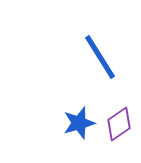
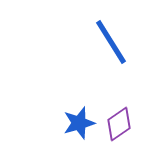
blue line: moved 11 px right, 15 px up
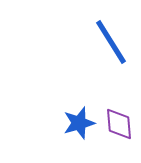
purple diamond: rotated 60 degrees counterclockwise
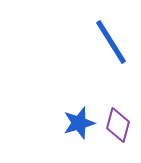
purple diamond: moved 1 px left, 1 px down; rotated 20 degrees clockwise
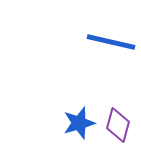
blue line: rotated 45 degrees counterclockwise
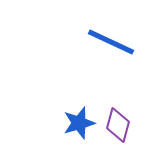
blue line: rotated 12 degrees clockwise
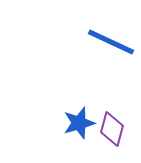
purple diamond: moved 6 px left, 4 px down
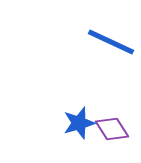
purple diamond: rotated 48 degrees counterclockwise
